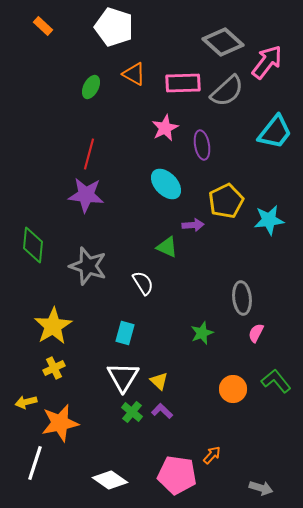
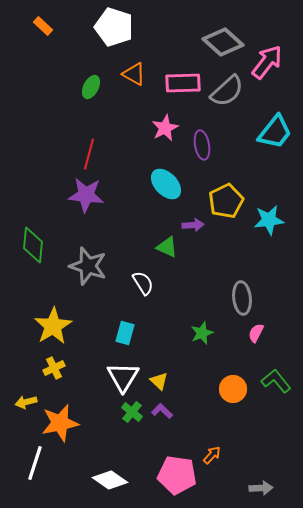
gray arrow: rotated 20 degrees counterclockwise
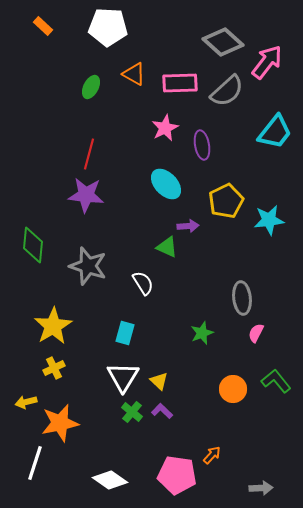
white pentagon: moved 6 px left; rotated 15 degrees counterclockwise
pink rectangle: moved 3 px left
purple arrow: moved 5 px left, 1 px down
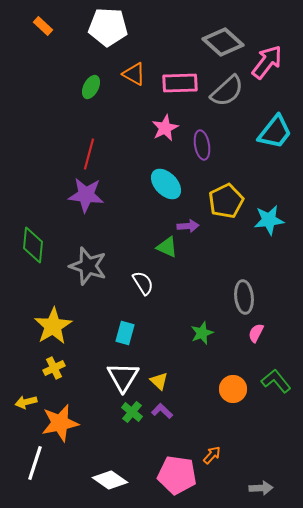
gray ellipse: moved 2 px right, 1 px up
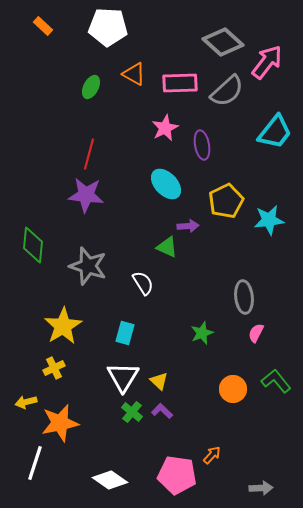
yellow star: moved 10 px right
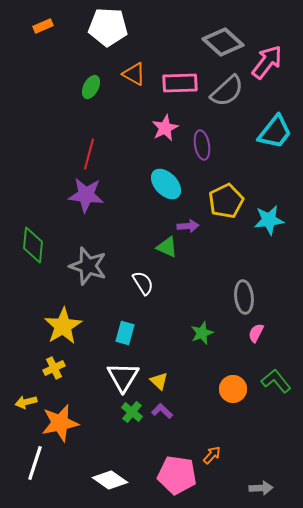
orange rectangle: rotated 66 degrees counterclockwise
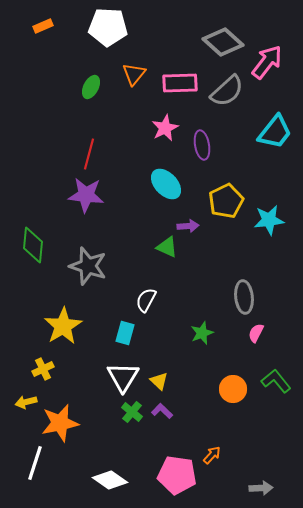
orange triangle: rotated 40 degrees clockwise
white semicircle: moved 3 px right, 17 px down; rotated 120 degrees counterclockwise
yellow cross: moved 11 px left, 1 px down
